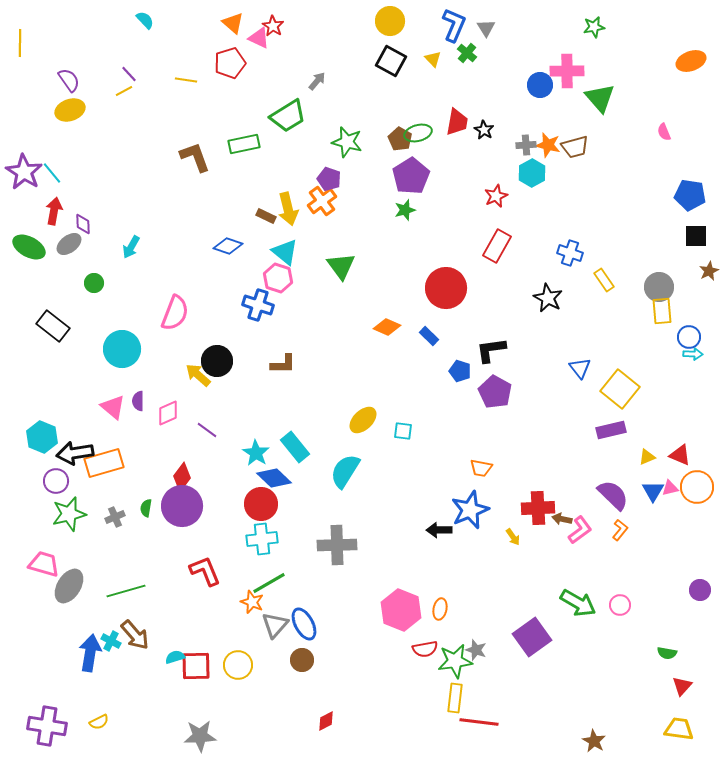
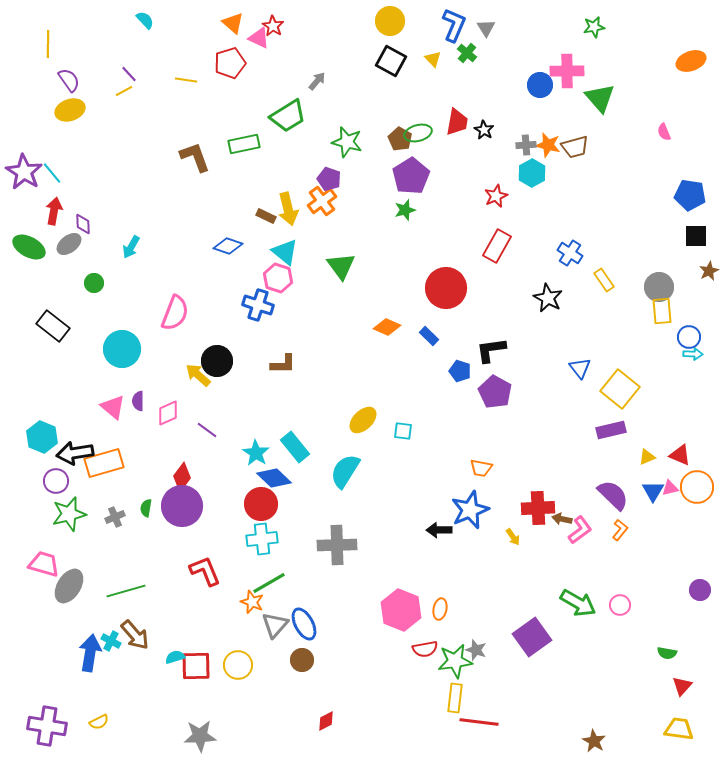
yellow line at (20, 43): moved 28 px right, 1 px down
blue cross at (570, 253): rotated 15 degrees clockwise
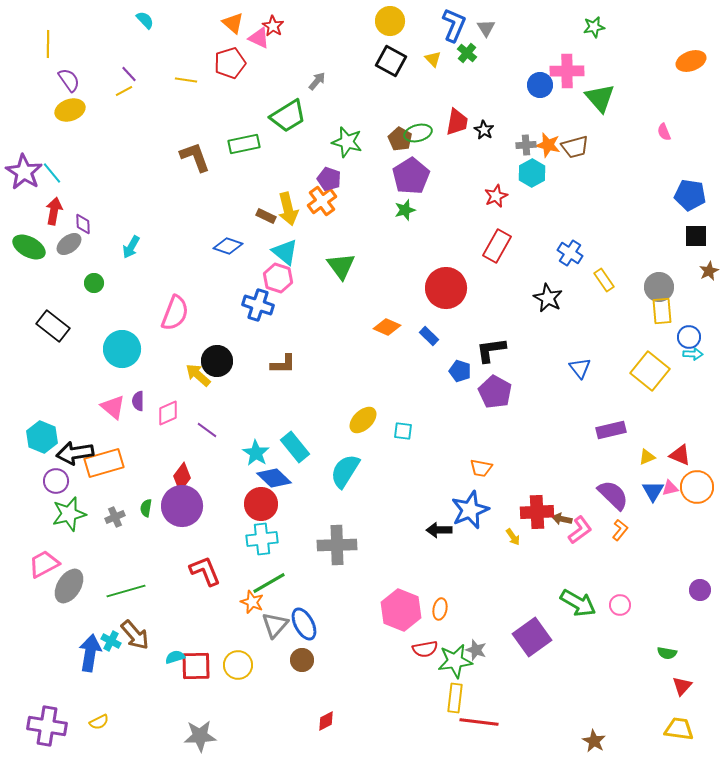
yellow square at (620, 389): moved 30 px right, 18 px up
red cross at (538, 508): moved 1 px left, 4 px down
pink trapezoid at (44, 564): rotated 44 degrees counterclockwise
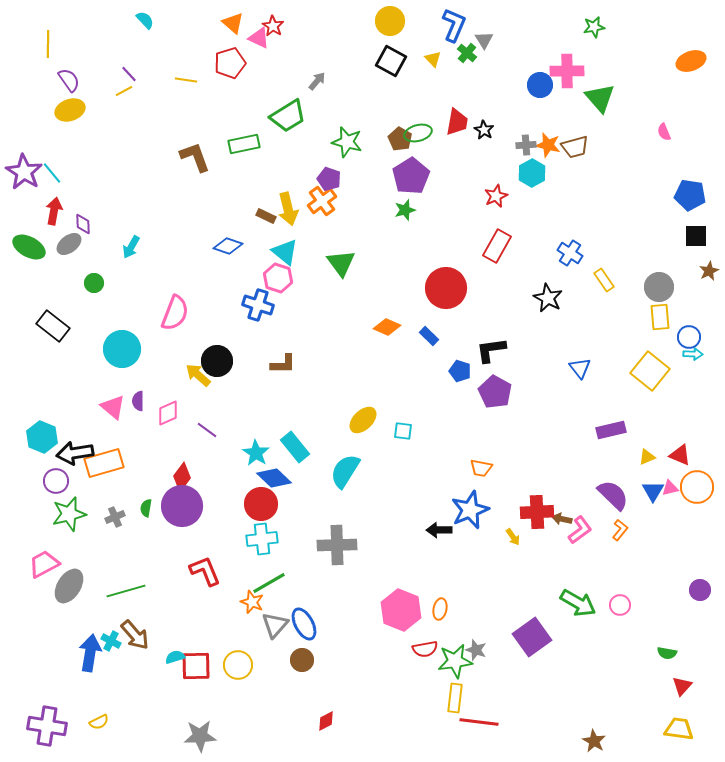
gray triangle at (486, 28): moved 2 px left, 12 px down
green triangle at (341, 266): moved 3 px up
yellow rectangle at (662, 311): moved 2 px left, 6 px down
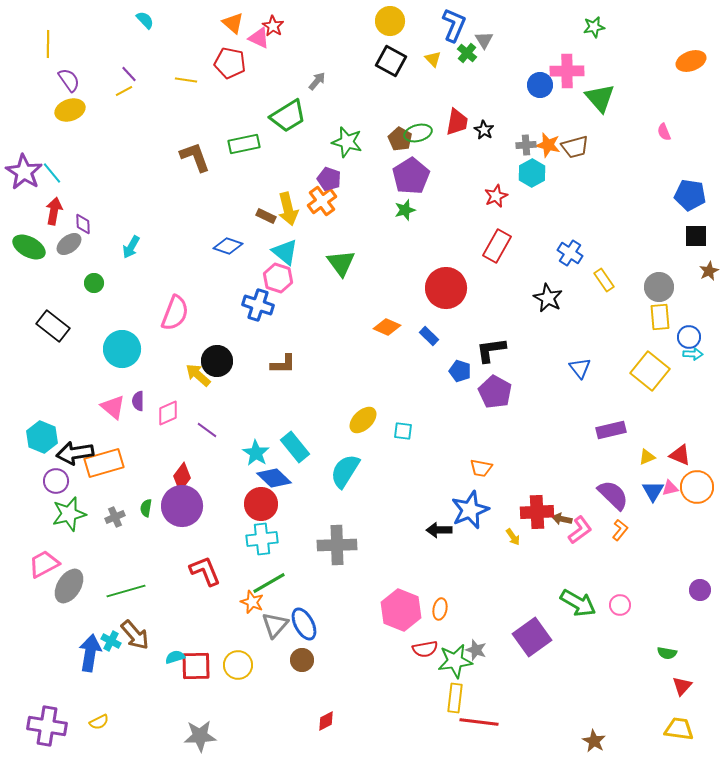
red pentagon at (230, 63): rotated 28 degrees clockwise
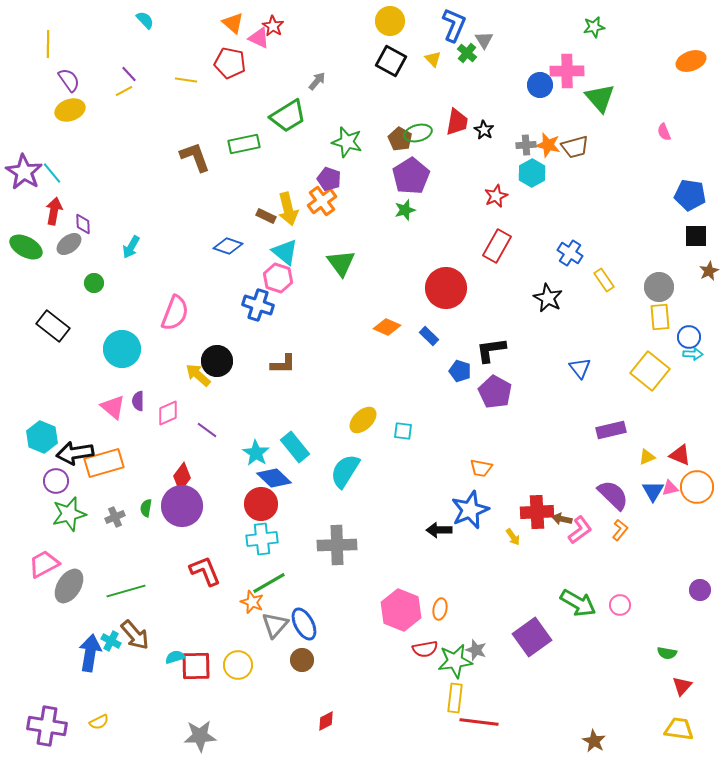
green ellipse at (29, 247): moved 3 px left
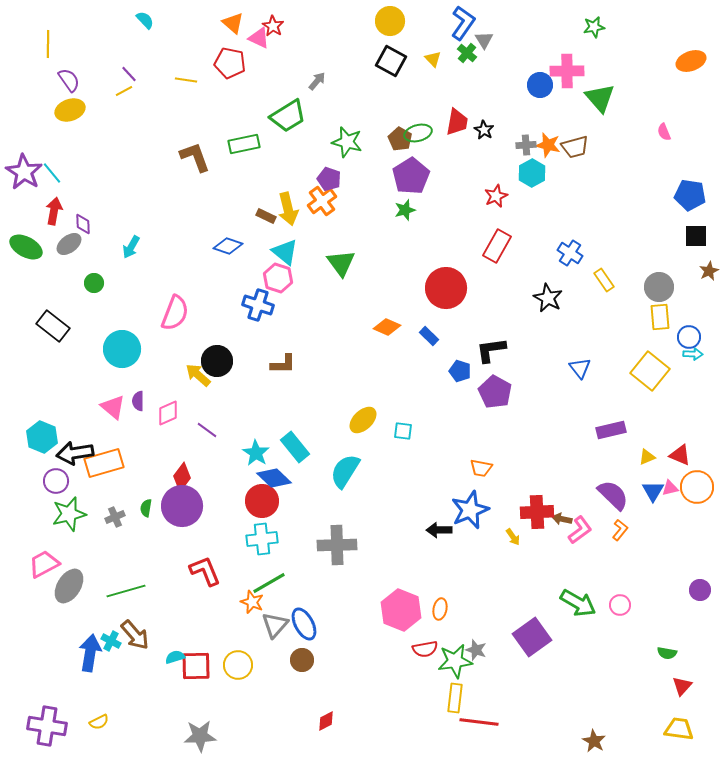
blue L-shape at (454, 25): moved 9 px right, 2 px up; rotated 12 degrees clockwise
red circle at (261, 504): moved 1 px right, 3 px up
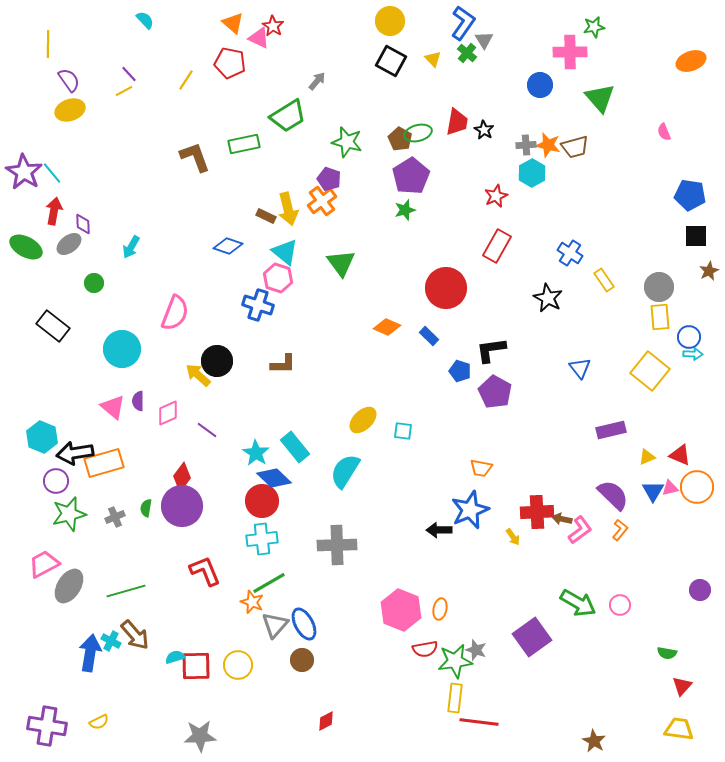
pink cross at (567, 71): moved 3 px right, 19 px up
yellow line at (186, 80): rotated 65 degrees counterclockwise
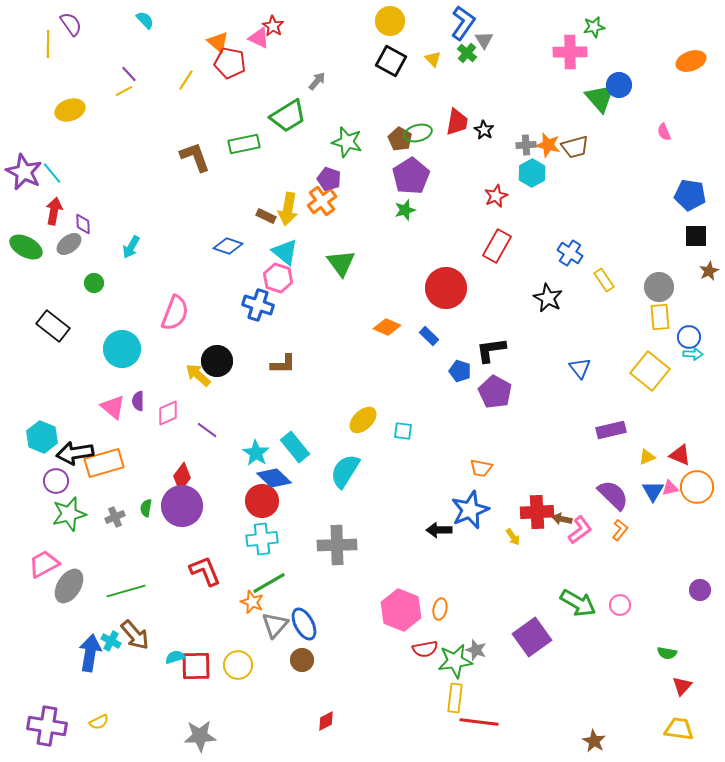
orange triangle at (233, 23): moved 15 px left, 19 px down
purple semicircle at (69, 80): moved 2 px right, 56 px up
blue circle at (540, 85): moved 79 px right
purple star at (24, 172): rotated 6 degrees counterclockwise
yellow arrow at (288, 209): rotated 24 degrees clockwise
